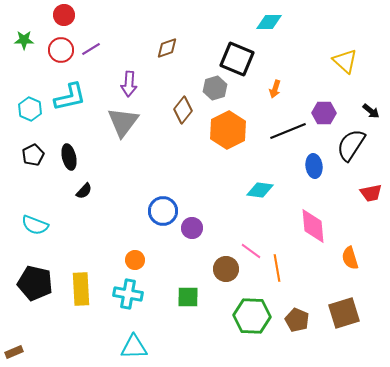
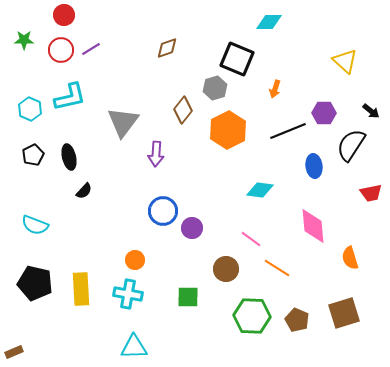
purple arrow at (129, 84): moved 27 px right, 70 px down
pink line at (251, 251): moved 12 px up
orange line at (277, 268): rotated 48 degrees counterclockwise
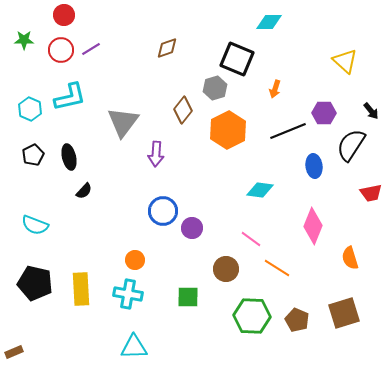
black arrow at (371, 111): rotated 12 degrees clockwise
pink diamond at (313, 226): rotated 27 degrees clockwise
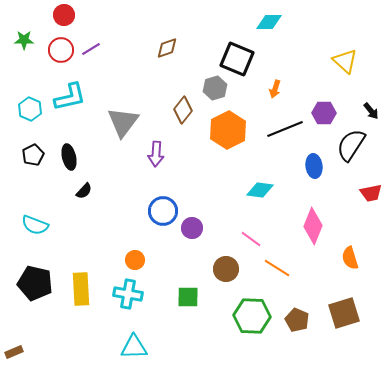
black line at (288, 131): moved 3 px left, 2 px up
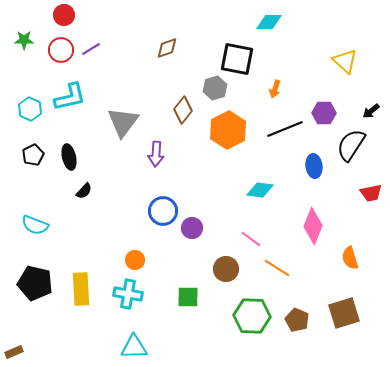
black square at (237, 59): rotated 12 degrees counterclockwise
black arrow at (371, 111): rotated 90 degrees clockwise
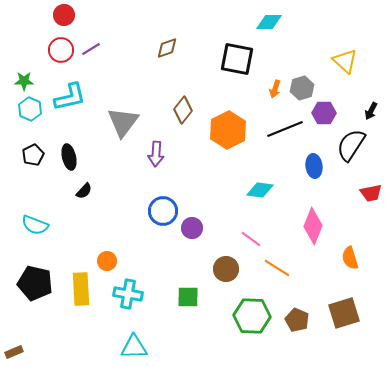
green star at (24, 40): moved 41 px down
gray hexagon at (215, 88): moved 87 px right
black arrow at (371, 111): rotated 24 degrees counterclockwise
orange circle at (135, 260): moved 28 px left, 1 px down
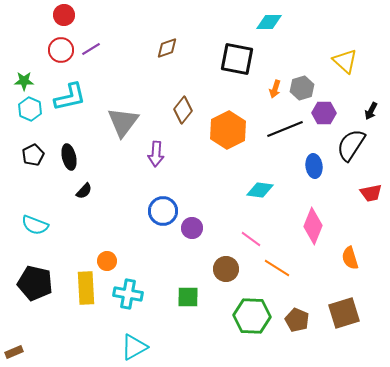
yellow rectangle at (81, 289): moved 5 px right, 1 px up
cyan triangle at (134, 347): rotated 28 degrees counterclockwise
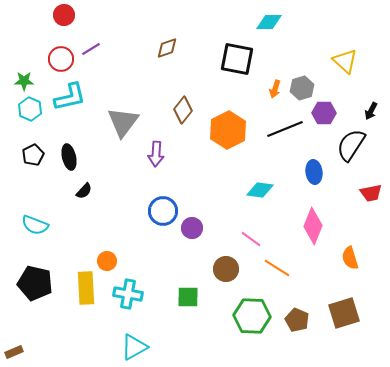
red circle at (61, 50): moved 9 px down
blue ellipse at (314, 166): moved 6 px down
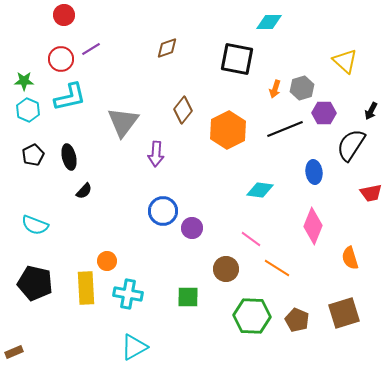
cyan hexagon at (30, 109): moved 2 px left, 1 px down
